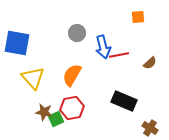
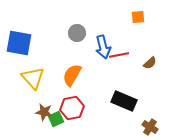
blue square: moved 2 px right
brown cross: moved 1 px up
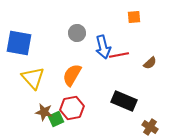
orange square: moved 4 px left
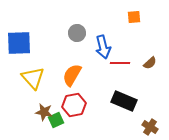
blue square: rotated 12 degrees counterclockwise
red line: moved 1 px right, 8 px down; rotated 12 degrees clockwise
red hexagon: moved 2 px right, 3 px up
green square: moved 1 px down
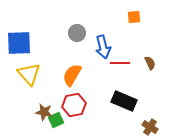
brown semicircle: rotated 72 degrees counterclockwise
yellow triangle: moved 4 px left, 4 px up
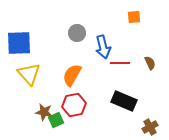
brown cross: rotated 28 degrees clockwise
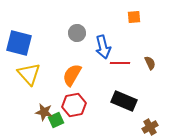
blue square: rotated 16 degrees clockwise
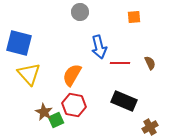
gray circle: moved 3 px right, 21 px up
blue arrow: moved 4 px left
red hexagon: rotated 20 degrees clockwise
brown star: rotated 18 degrees clockwise
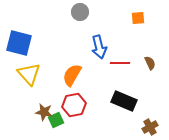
orange square: moved 4 px right, 1 px down
red hexagon: rotated 20 degrees counterclockwise
brown star: rotated 18 degrees counterclockwise
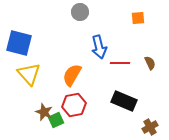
brown star: rotated 12 degrees clockwise
